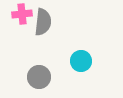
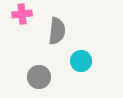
gray semicircle: moved 14 px right, 9 px down
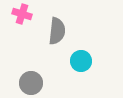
pink cross: rotated 24 degrees clockwise
gray circle: moved 8 px left, 6 px down
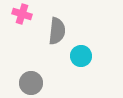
cyan circle: moved 5 px up
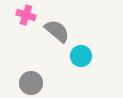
pink cross: moved 4 px right, 1 px down
gray semicircle: rotated 56 degrees counterclockwise
